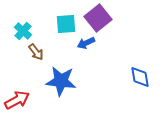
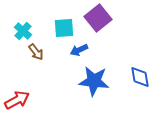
cyan square: moved 2 px left, 4 px down
blue arrow: moved 7 px left, 7 px down
blue star: moved 33 px right
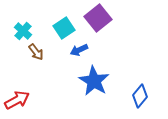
cyan square: rotated 30 degrees counterclockwise
blue diamond: moved 19 px down; rotated 50 degrees clockwise
blue star: rotated 24 degrees clockwise
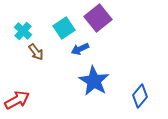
blue arrow: moved 1 px right, 1 px up
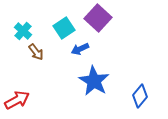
purple square: rotated 8 degrees counterclockwise
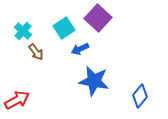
blue star: rotated 20 degrees counterclockwise
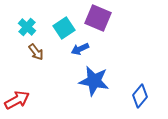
purple square: rotated 20 degrees counterclockwise
cyan cross: moved 4 px right, 4 px up
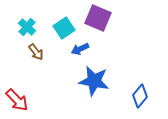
red arrow: rotated 75 degrees clockwise
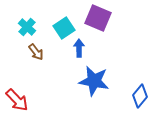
blue arrow: moved 1 px left, 1 px up; rotated 114 degrees clockwise
